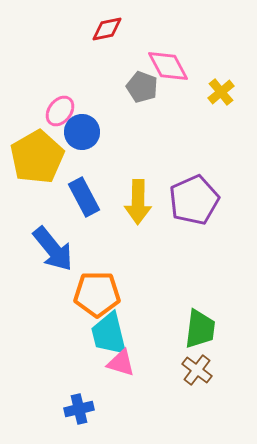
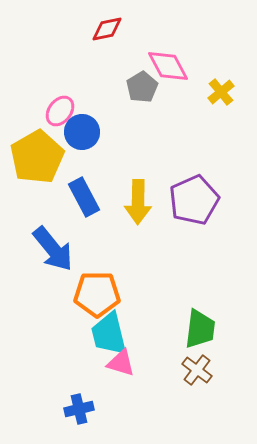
gray pentagon: rotated 20 degrees clockwise
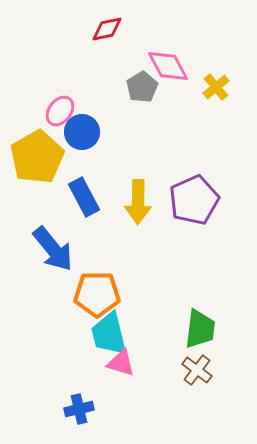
yellow cross: moved 5 px left, 5 px up
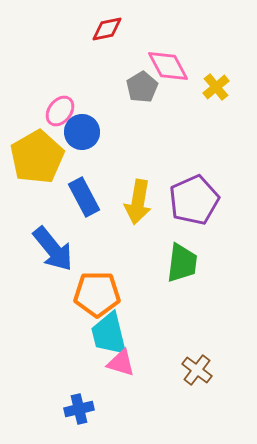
yellow arrow: rotated 9 degrees clockwise
green trapezoid: moved 18 px left, 66 px up
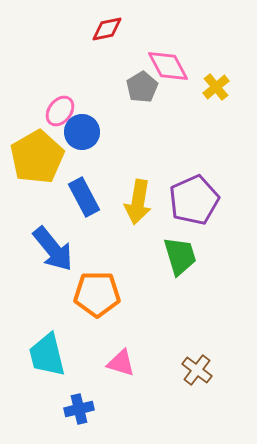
green trapezoid: moved 2 px left, 7 px up; rotated 24 degrees counterclockwise
cyan trapezoid: moved 62 px left, 21 px down
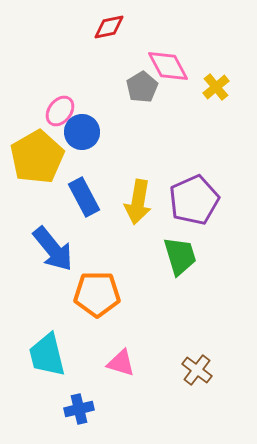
red diamond: moved 2 px right, 2 px up
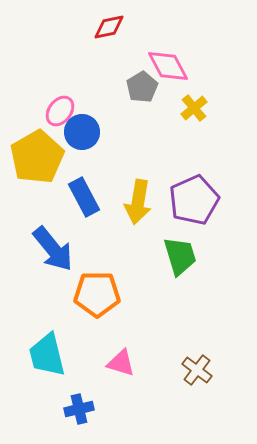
yellow cross: moved 22 px left, 21 px down
